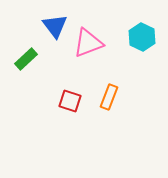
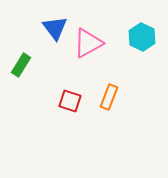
blue triangle: moved 2 px down
pink triangle: rotated 8 degrees counterclockwise
green rectangle: moved 5 px left, 6 px down; rotated 15 degrees counterclockwise
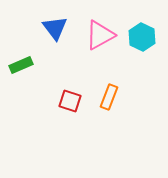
pink triangle: moved 12 px right, 8 px up
green rectangle: rotated 35 degrees clockwise
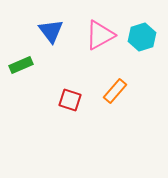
blue triangle: moved 4 px left, 3 px down
cyan hexagon: rotated 16 degrees clockwise
orange rectangle: moved 6 px right, 6 px up; rotated 20 degrees clockwise
red square: moved 1 px up
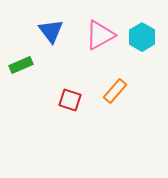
cyan hexagon: rotated 12 degrees counterclockwise
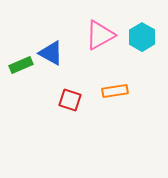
blue triangle: moved 22 px down; rotated 24 degrees counterclockwise
orange rectangle: rotated 40 degrees clockwise
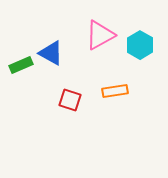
cyan hexagon: moved 2 px left, 8 px down
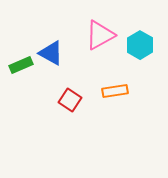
red square: rotated 15 degrees clockwise
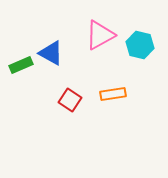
cyan hexagon: rotated 16 degrees counterclockwise
orange rectangle: moved 2 px left, 3 px down
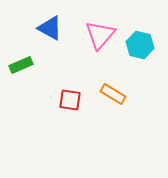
pink triangle: rotated 20 degrees counterclockwise
blue triangle: moved 1 px left, 25 px up
orange rectangle: rotated 40 degrees clockwise
red square: rotated 25 degrees counterclockwise
